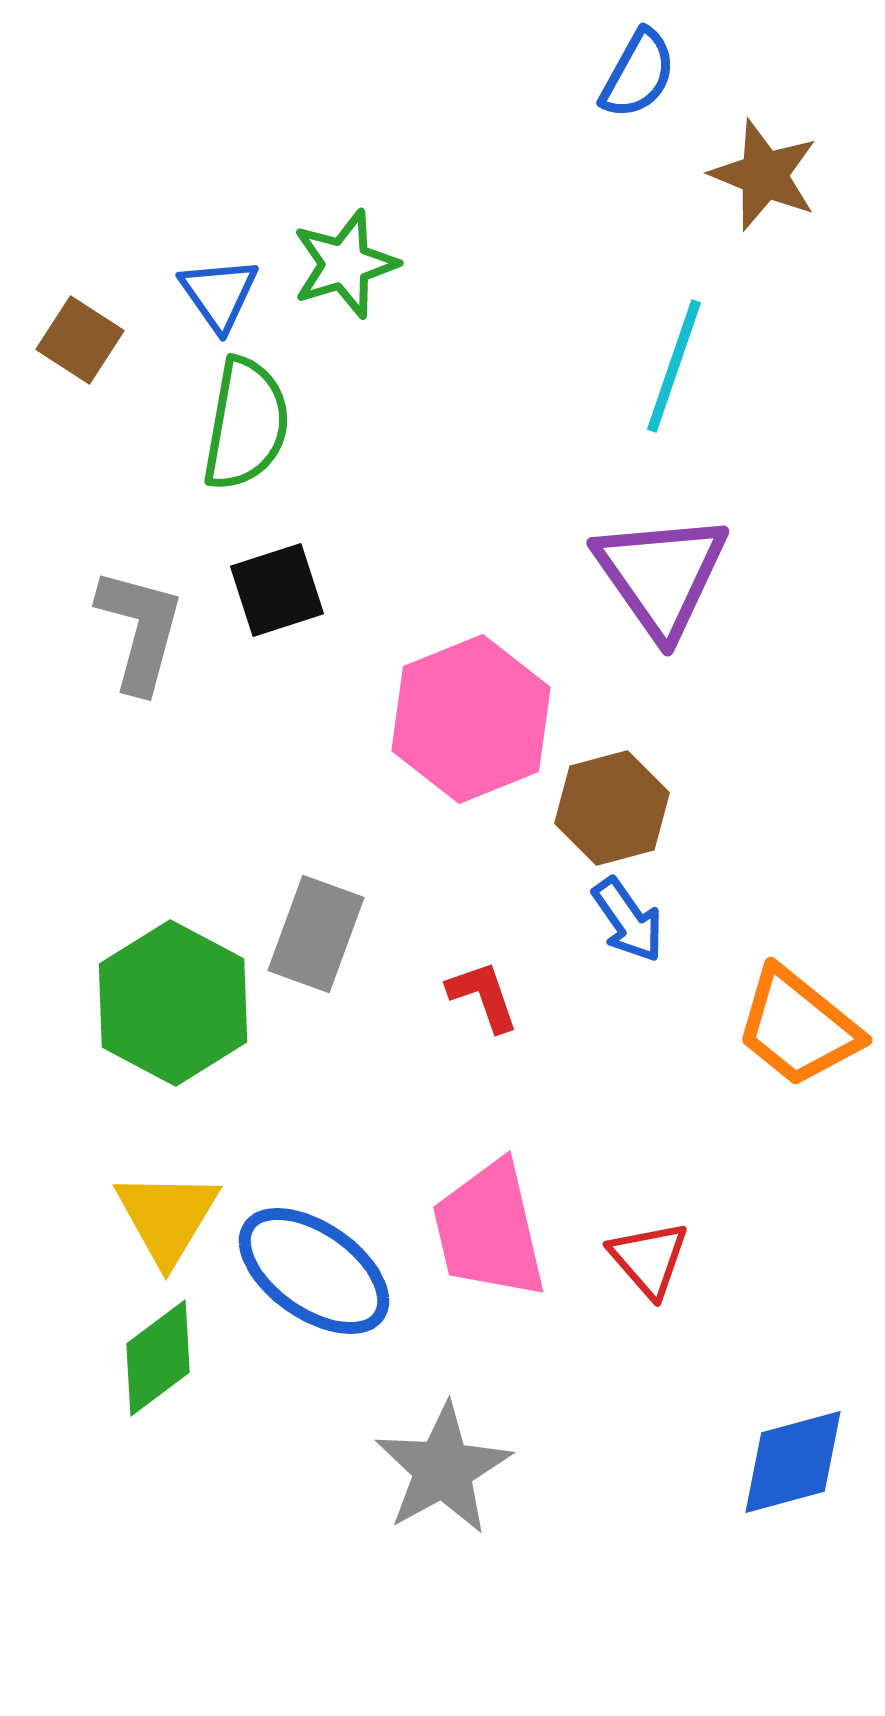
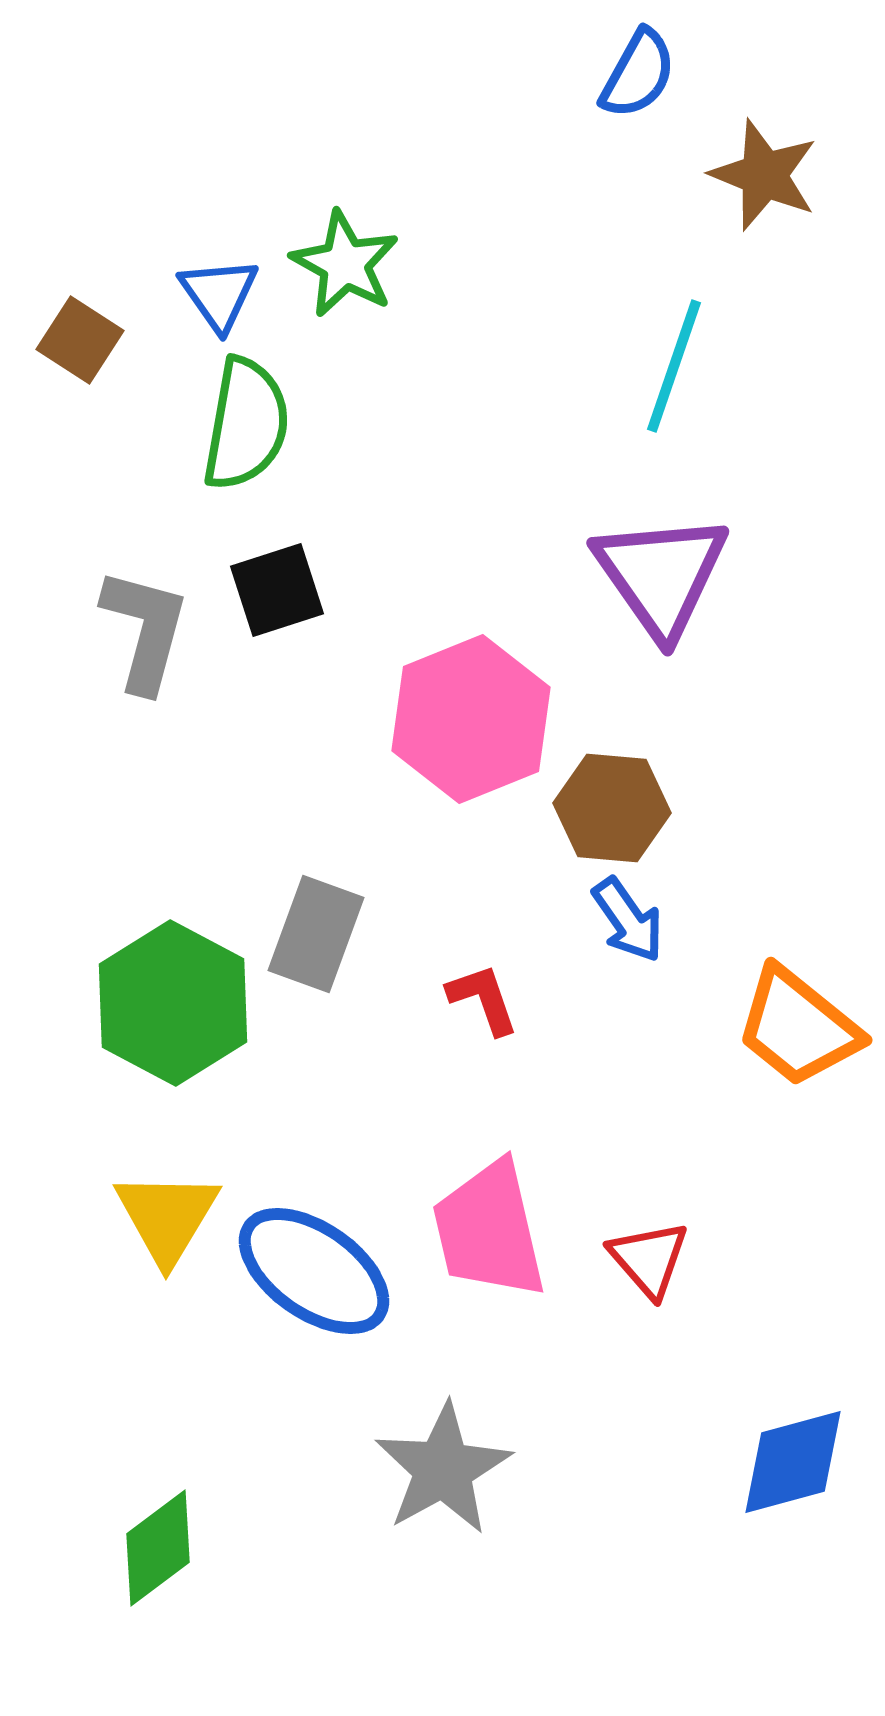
green star: rotated 26 degrees counterclockwise
gray L-shape: moved 5 px right
brown hexagon: rotated 20 degrees clockwise
red L-shape: moved 3 px down
green diamond: moved 190 px down
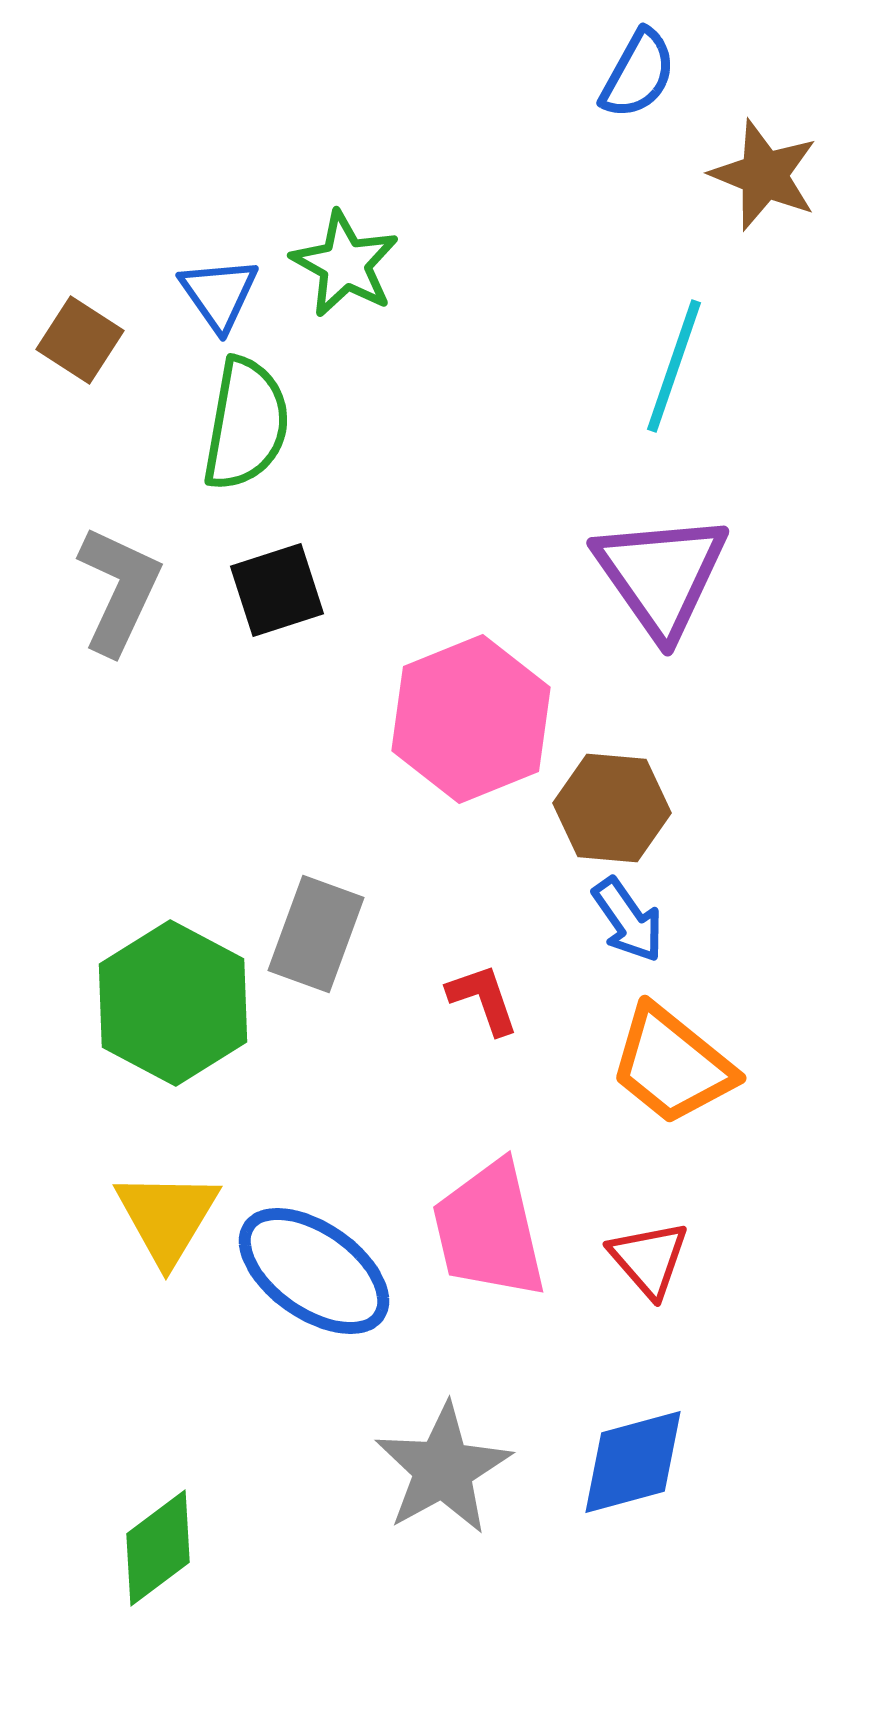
gray L-shape: moved 26 px left, 40 px up; rotated 10 degrees clockwise
orange trapezoid: moved 126 px left, 38 px down
blue diamond: moved 160 px left
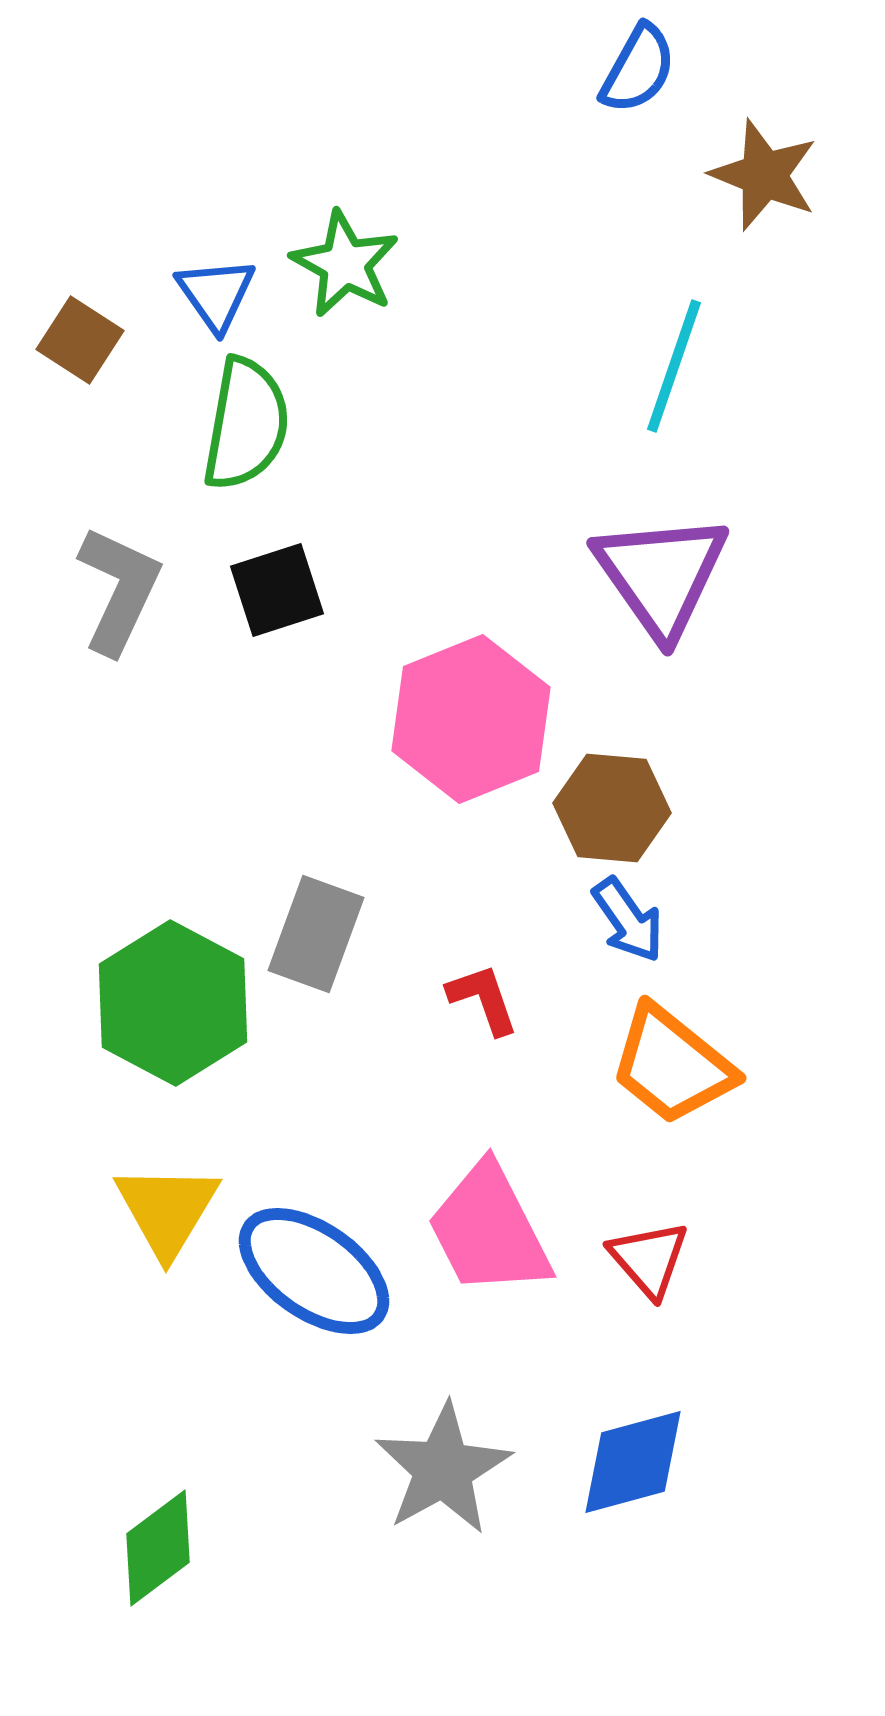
blue semicircle: moved 5 px up
blue triangle: moved 3 px left
yellow triangle: moved 7 px up
pink trapezoid: rotated 14 degrees counterclockwise
